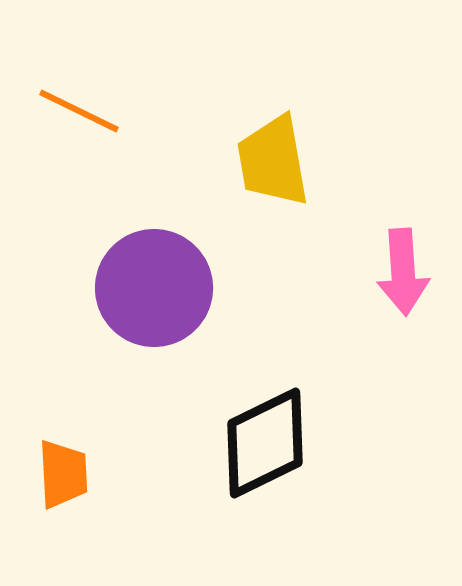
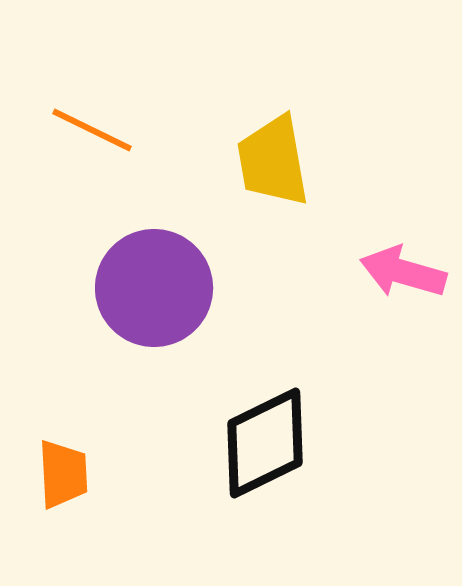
orange line: moved 13 px right, 19 px down
pink arrow: rotated 110 degrees clockwise
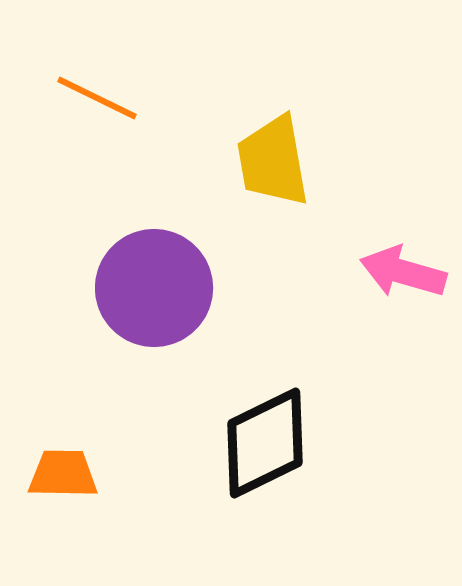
orange line: moved 5 px right, 32 px up
orange trapezoid: rotated 86 degrees counterclockwise
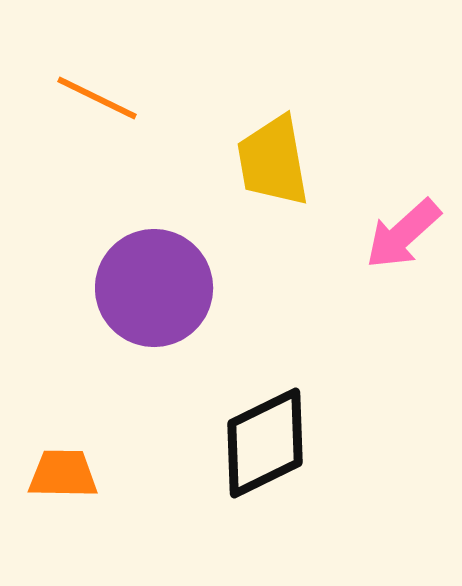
pink arrow: moved 38 px up; rotated 58 degrees counterclockwise
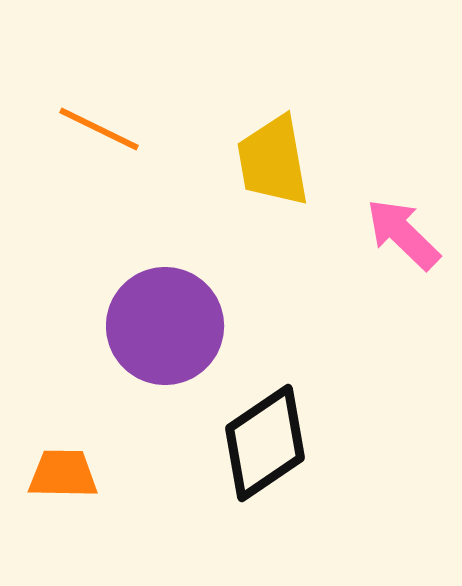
orange line: moved 2 px right, 31 px down
pink arrow: rotated 86 degrees clockwise
purple circle: moved 11 px right, 38 px down
black diamond: rotated 8 degrees counterclockwise
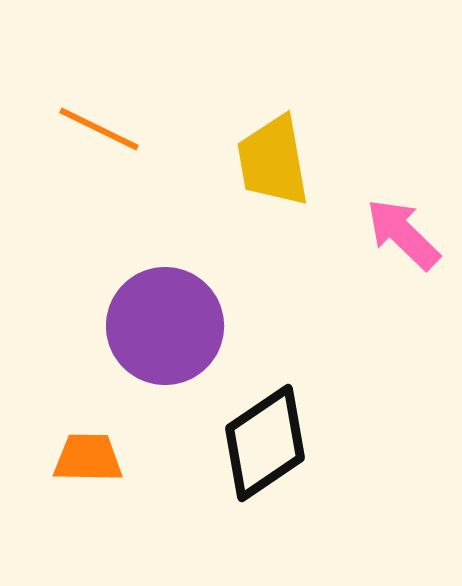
orange trapezoid: moved 25 px right, 16 px up
